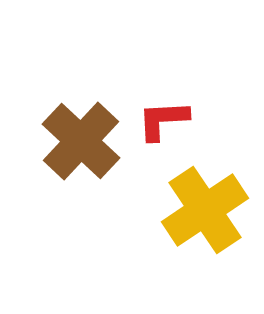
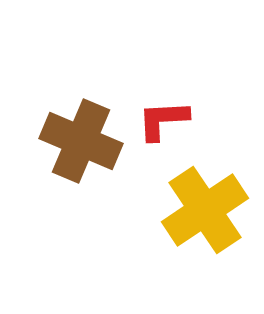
brown cross: rotated 20 degrees counterclockwise
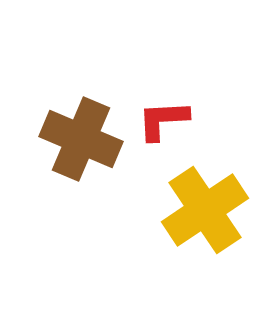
brown cross: moved 2 px up
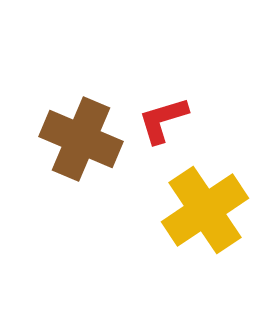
red L-shape: rotated 14 degrees counterclockwise
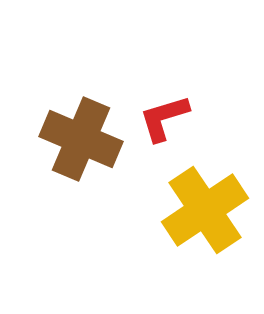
red L-shape: moved 1 px right, 2 px up
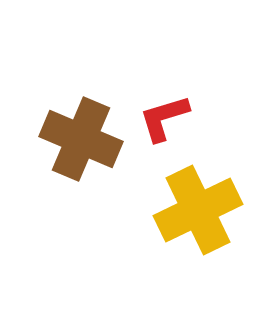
yellow cross: moved 7 px left; rotated 8 degrees clockwise
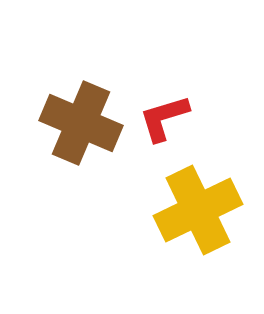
brown cross: moved 16 px up
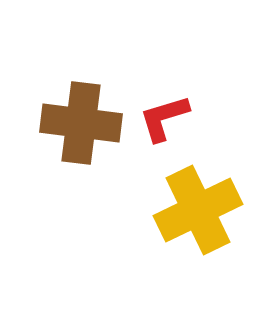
brown cross: rotated 16 degrees counterclockwise
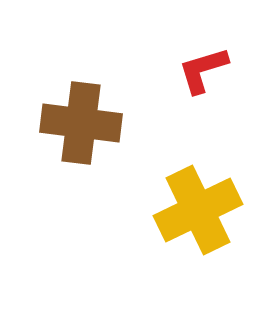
red L-shape: moved 39 px right, 48 px up
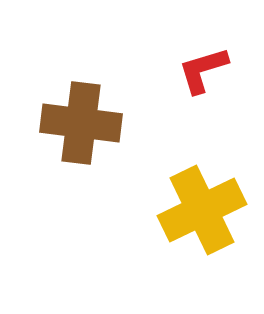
yellow cross: moved 4 px right
